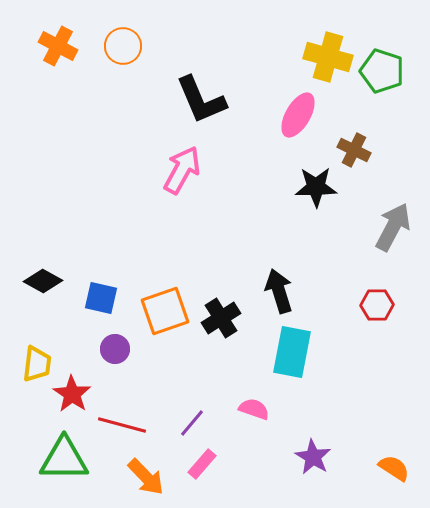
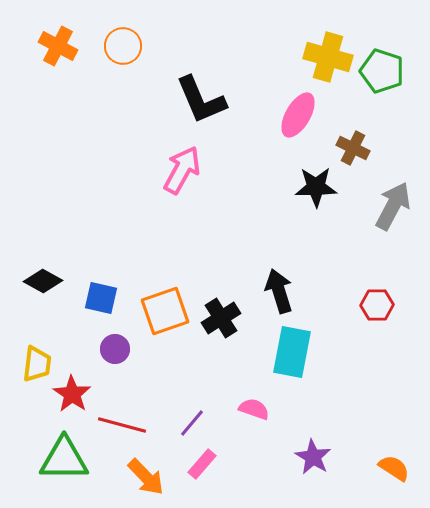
brown cross: moved 1 px left, 2 px up
gray arrow: moved 21 px up
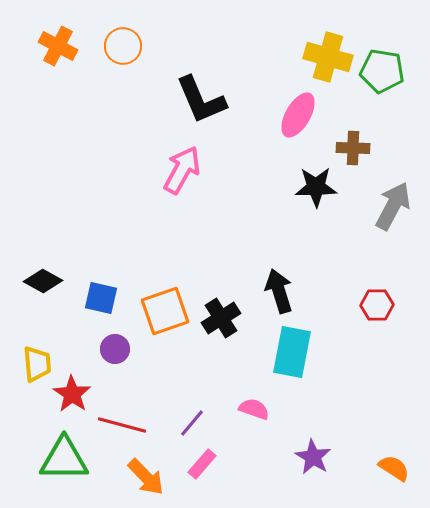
green pentagon: rotated 9 degrees counterclockwise
brown cross: rotated 24 degrees counterclockwise
yellow trapezoid: rotated 12 degrees counterclockwise
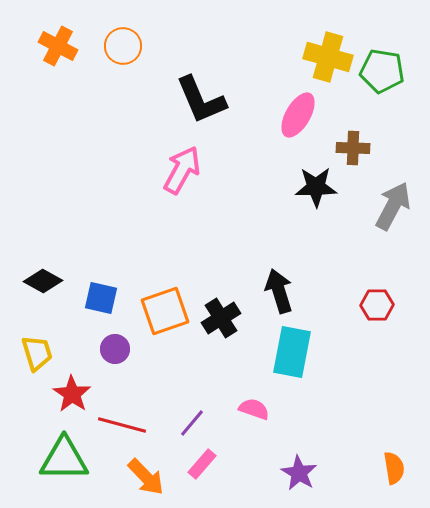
yellow trapezoid: moved 11 px up; rotated 12 degrees counterclockwise
purple star: moved 14 px left, 16 px down
orange semicircle: rotated 48 degrees clockwise
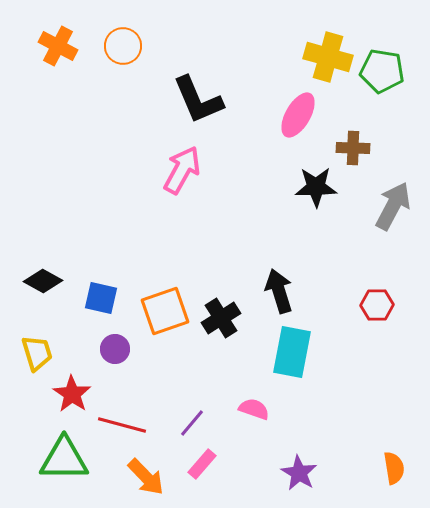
black L-shape: moved 3 px left
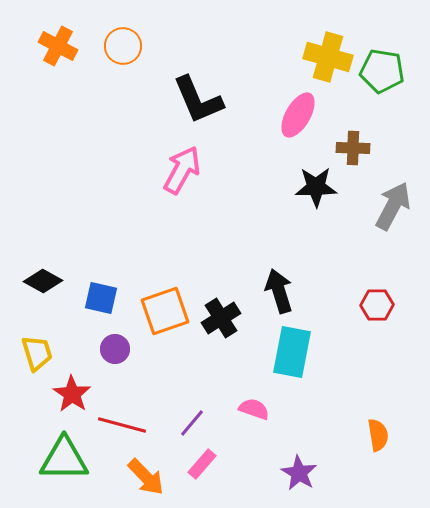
orange semicircle: moved 16 px left, 33 px up
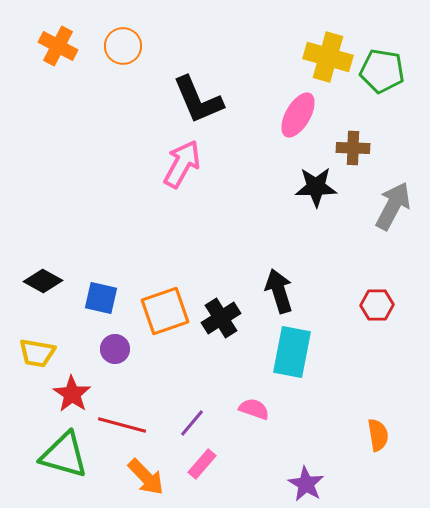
pink arrow: moved 6 px up
yellow trapezoid: rotated 117 degrees clockwise
green triangle: moved 4 px up; rotated 16 degrees clockwise
purple star: moved 7 px right, 11 px down
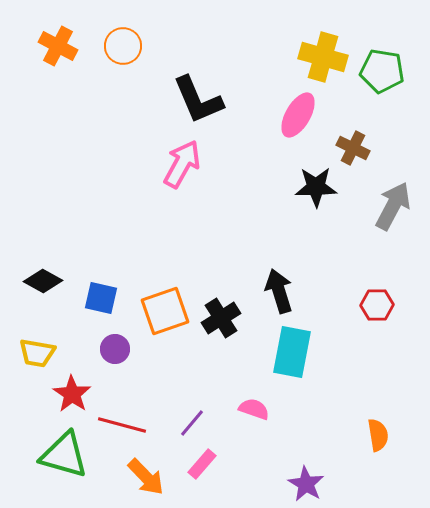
yellow cross: moved 5 px left
brown cross: rotated 24 degrees clockwise
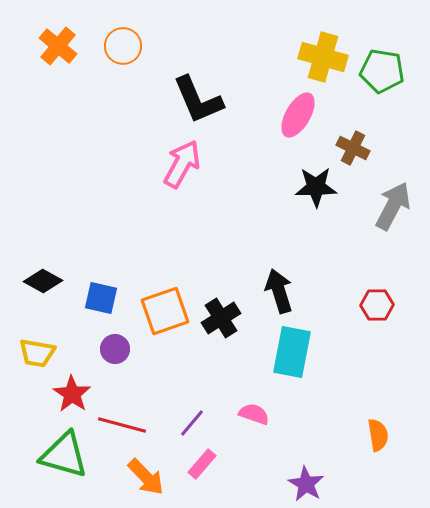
orange cross: rotated 12 degrees clockwise
pink semicircle: moved 5 px down
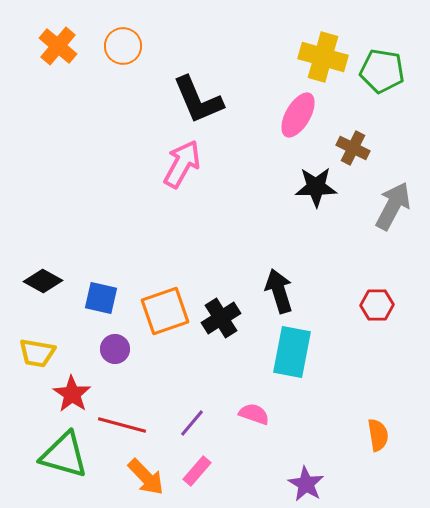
pink rectangle: moved 5 px left, 7 px down
